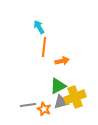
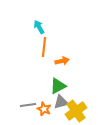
yellow cross: moved 1 px right, 14 px down; rotated 15 degrees counterclockwise
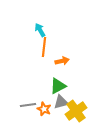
cyan arrow: moved 1 px right, 3 px down
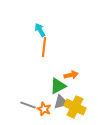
orange arrow: moved 9 px right, 14 px down
gray line: rotated 28 degrees clockwise
yellow cross: moved 1 px left, 4 px up; rotated 30 degrees counterclockwise
